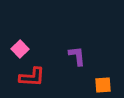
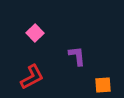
pink square: moved 15 px right, 16 px up
red L-shape: rotated 32 degrees counterclockwise
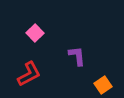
red L-shape: moved 3 px left, 3 px up
orange square: rotated 30 degrees counterclockwise
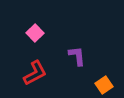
red L-shape: moved 6 px right, 1 px up
orange square: moved 1 px right
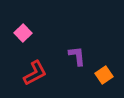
pink square: moved 12 px left
orange square: moved 10 px up
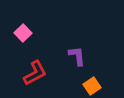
orange square: moved 12 px left, 11 px down
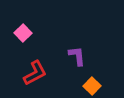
orange square: rotated 12 degrees counterclockwise
